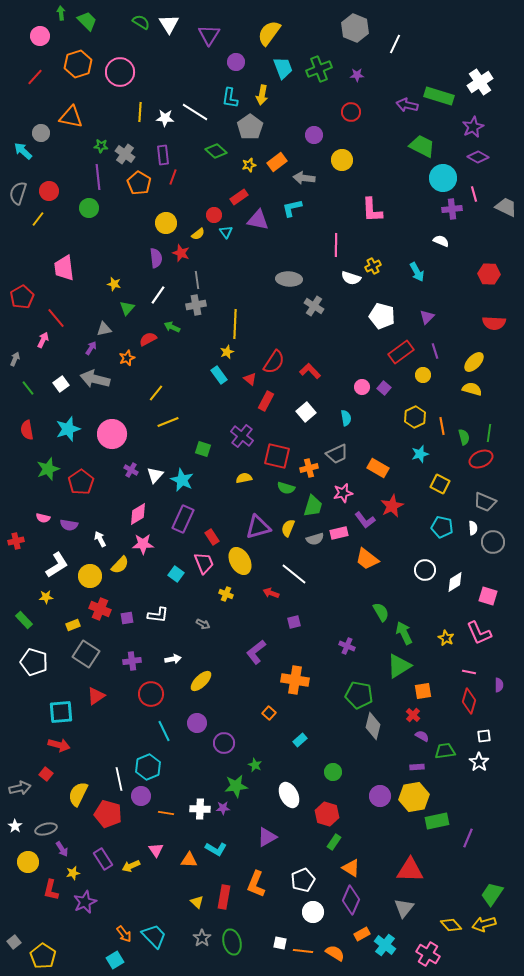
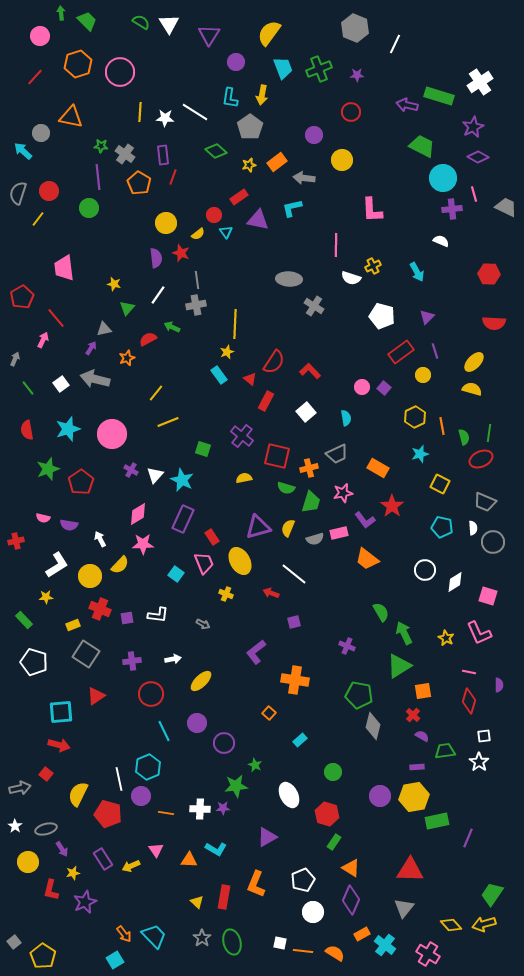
green trapezoid at (313, 506): moved 2 px left, 4 px up
red star at (392, 506): rotated 10 degrees counterclockwise
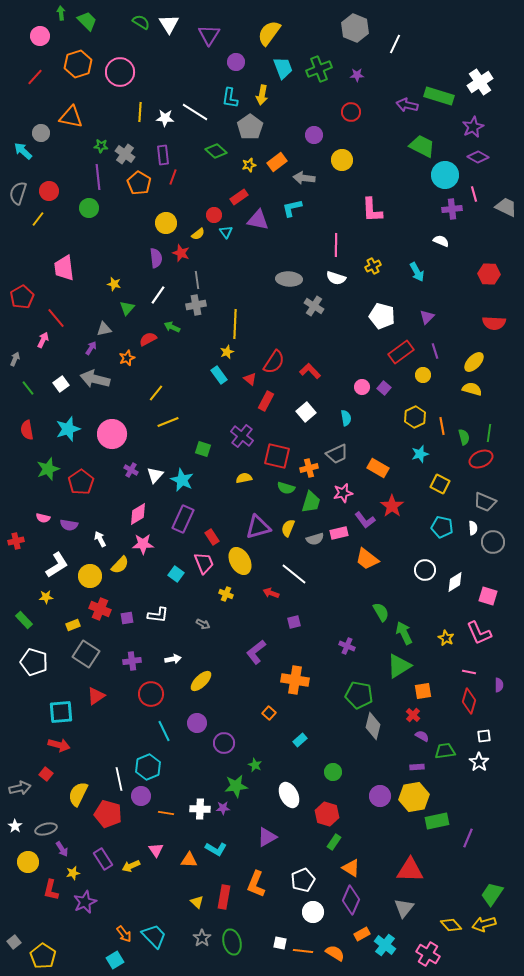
cyan circle at (443, 178): moved 2 px right, 3 px up
white semicircle at (351, 278): moved 15 px left
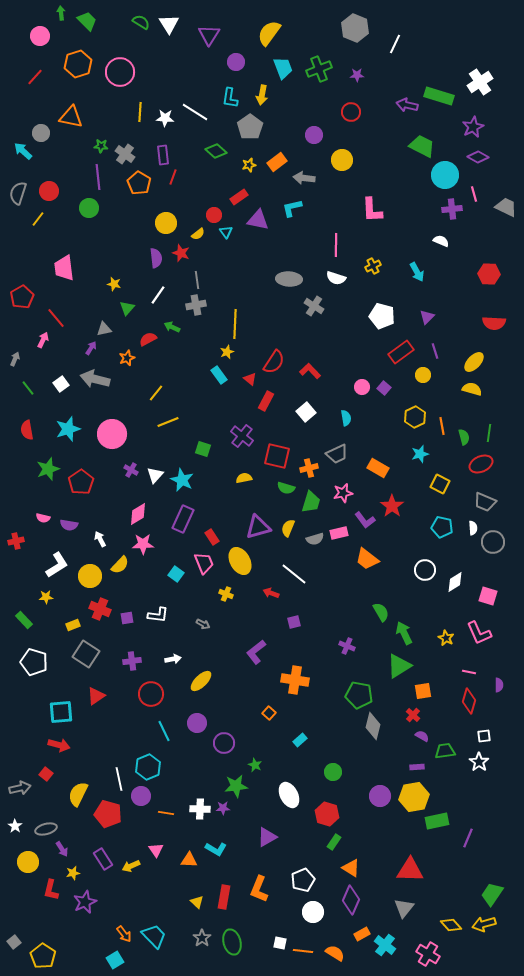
red ellipse at (481, 459): moved 5 px down
orange L-shape at (256, 884): moved 3 px right, 5 px down
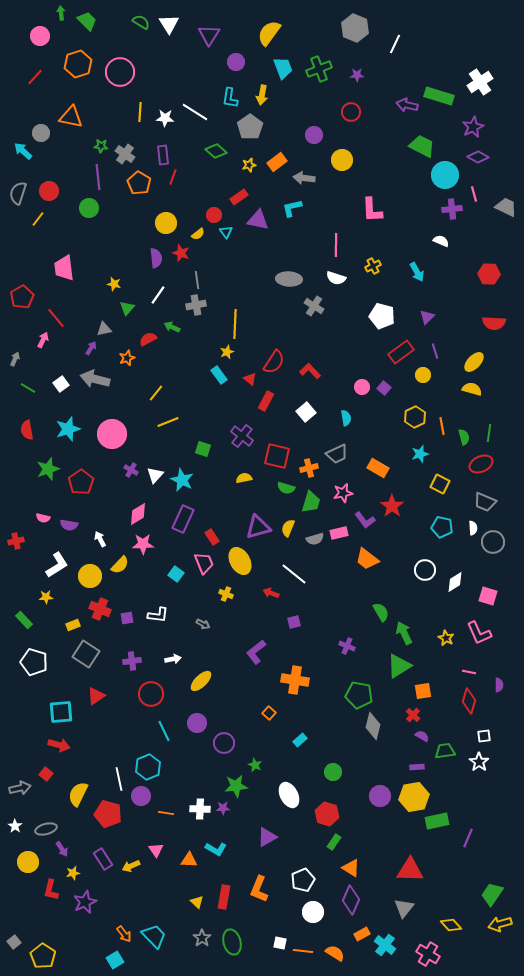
green line at (28, 388): rotated 21 degrees counterclockwise
yellow arrow at (484, 924): moved 16 px right
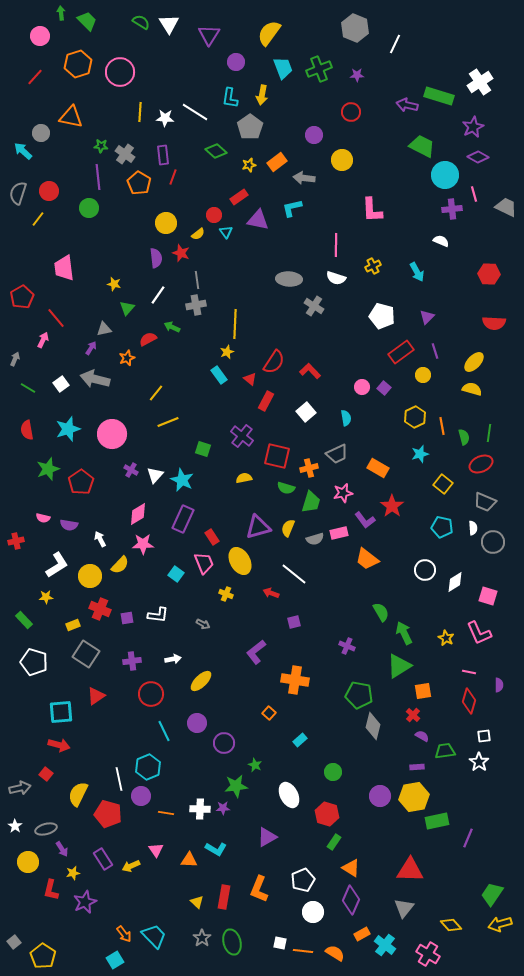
yellow square at (440, 484): moved 3 px right; rotated 12 degrees clockwise
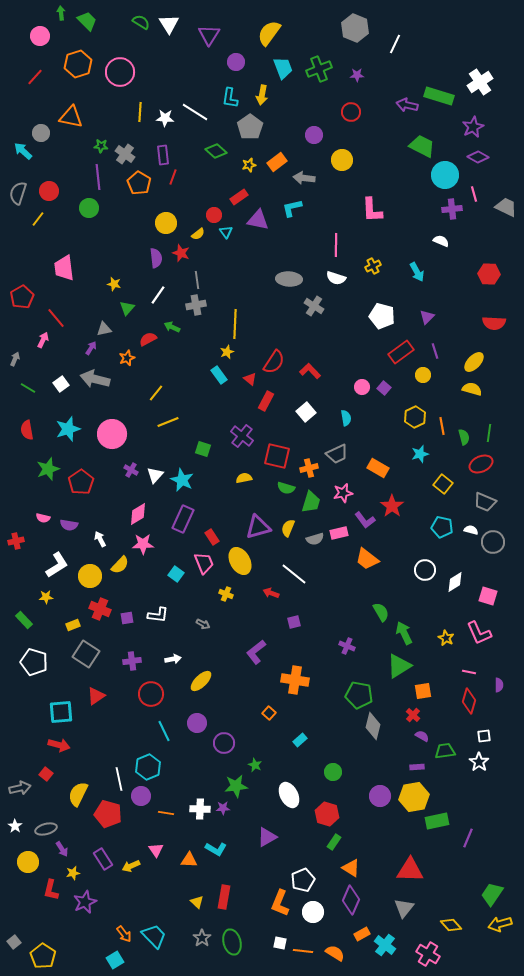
white semicircle at (473, 528): moved 2 px left, 2 px down; rotated 72 degrees counterclockwise
orange L-shape at (259, 889): moved 21 px right, 14 px down
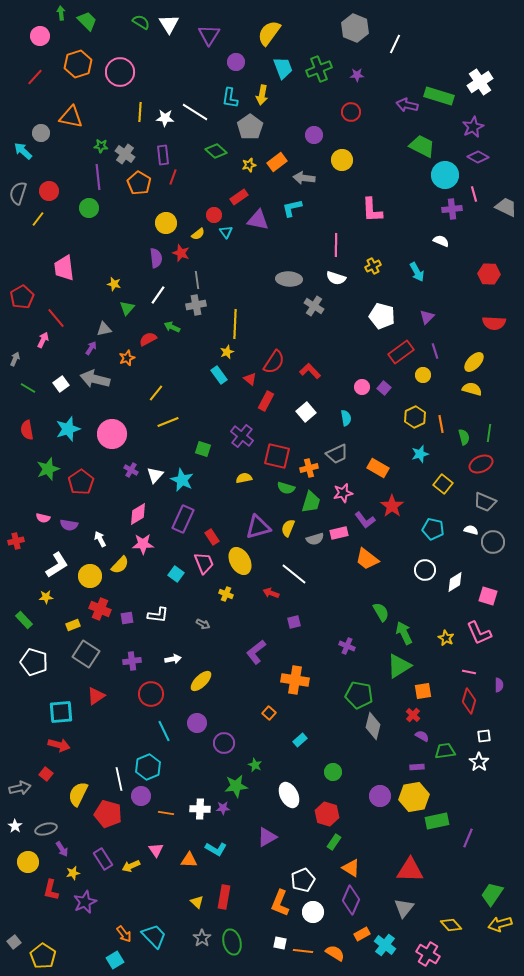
orange line at (442, 426): moved 1 px left, 2 px up
cyan pentagon at (442, 527): moved 9 px left, 2 px down
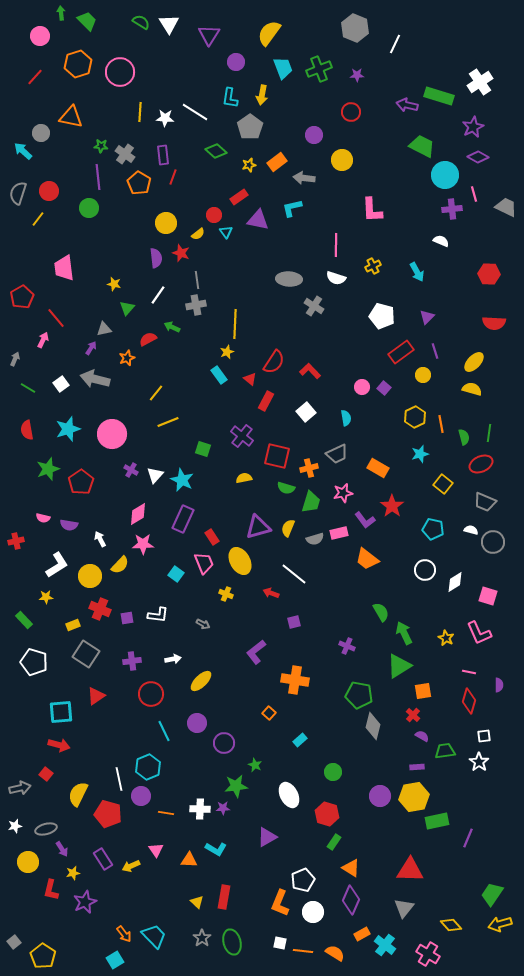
white star at (15, 826): rotated 24 degrees clockwise
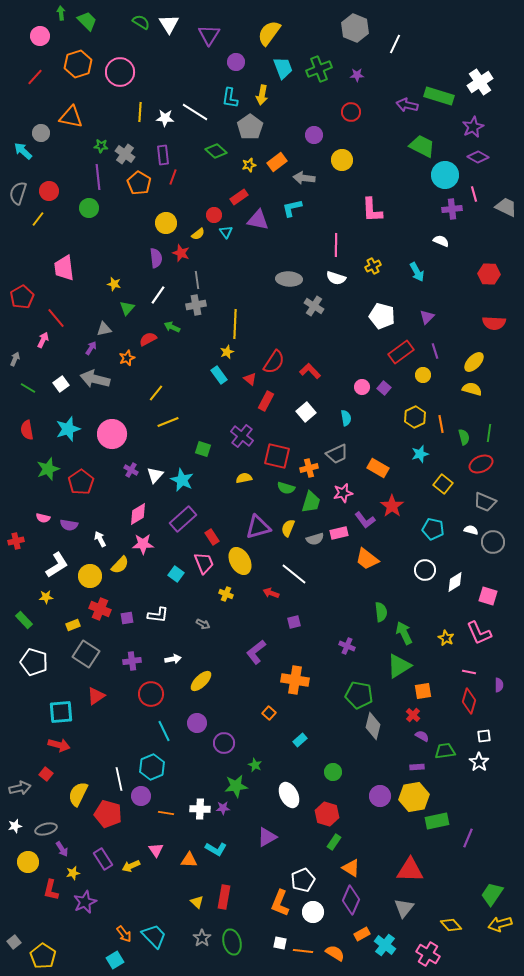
purple rectangle at (183, 519): rotated 24 degrees clockwise
green semicircle at (381, 612): rotated 24 degrees clockwise
cyan hexagon at (148, 767): moved 4 px right
